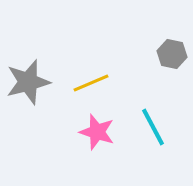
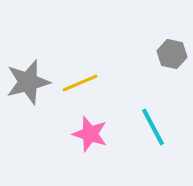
yellow line: moved 11 px left
pink star: moved 7 px left, 2 px down
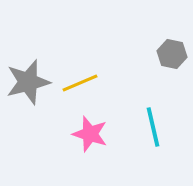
cyan line: rotated 15 degrees clockwise
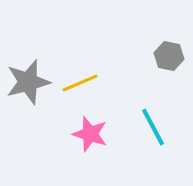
gray hexagon: moved 3 px left, 2 px down
cyan line: rotated 15 degrees counterclockwise
